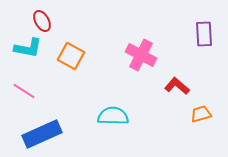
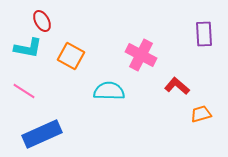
cyan semicircle: moved 4 px left, 25 px up
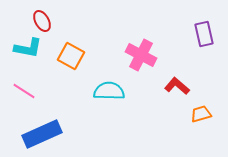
purple rectangle: rotated 10 degrees counterclockwise
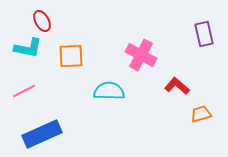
orange square: rotated 32 degrees counterclockwise
pink line: rotated 60 degrees counterclockwise
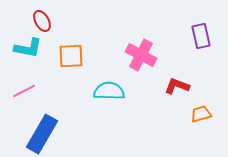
purple rectangle: moved 3 px left, 2 px down
red L-shape: rotated 20 degrees counterclockwise
blue rectangle: rotated 36 degrees counterclockwise
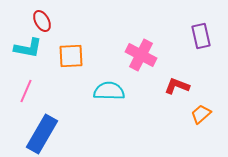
pink line: moved 2 px right; rotated 40 degrees counterclockwise
orange trapezoid: rotated 25 degrees counterclockwise
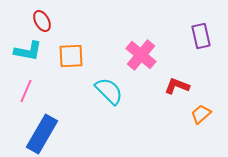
cyan L-shape: moved 3 px down
pink cross: rotated 12 degrees clockwise
cyan semicircle: rotated 44 degrees clockwise
